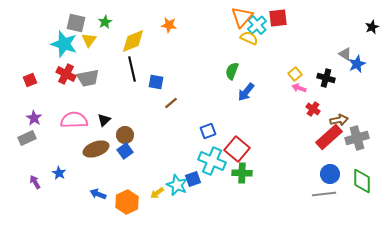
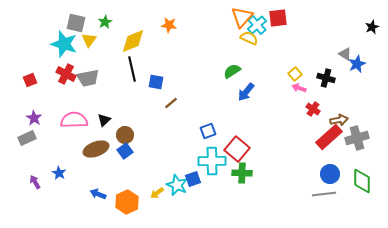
green semicircle at (232, 71): rotated 36 degrees clockwise
cyan cross at (212, 161): rotated 24 degrees counterclockwise
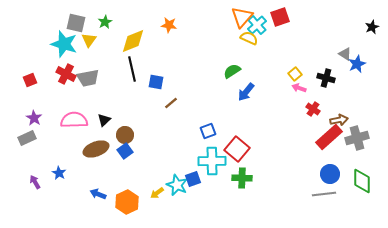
red square at (278, 18): moved 2 px right, 1 px up; rotated 12 degrees counterclockwise
green cross at (242, 173): moved 5 px down
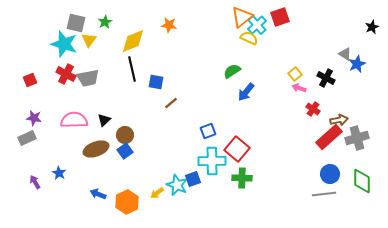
orange triangle at (242, 17): rotated 10 degrees clockwise
black cross at (326, 78): rotated 12 degrees clockwise
purple star at (34, 118): rotated 21 degrees counterclockwise
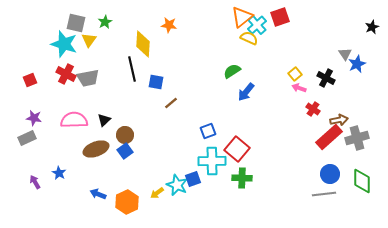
yellow diamond at (133, 41): moved 10 px right, 3 px down; rotated 64 degrees counterclockwise
gray triangle at (345, 54): rotated 24 degrees clockwise
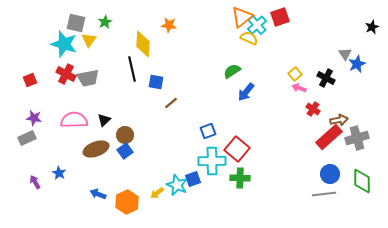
green cross at (242, 178): moved 2 px left
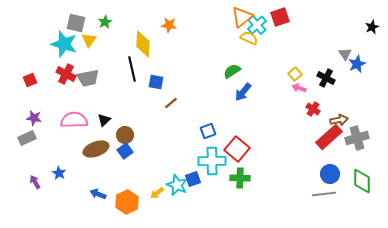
blue arrow at (246, 92): moved 3 px left
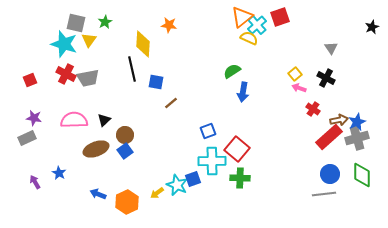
gray triangle at (345, 54): moved 14 px left, 6 px up
blue star at (357, 64): moved 58 px down
blue arrow at (243, 92): rotated 30 degrees counterclockwise
green diamond at (362, 181): moved 6 px up
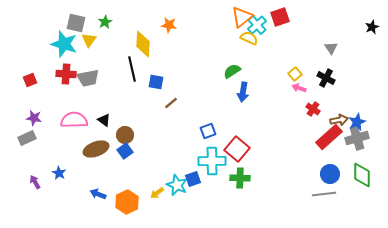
red cross at (66, 74): rotated 24 degrees counterclockwise
black triangle at (104, 120): rotated 40 degrees counterclockwise
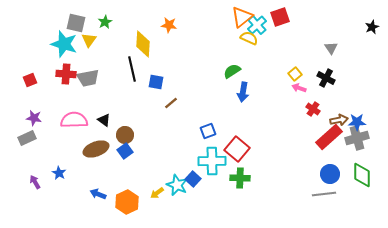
blue star at (357, 122): rotated 24 degrees clockwise
blue square at (193, 179): rotated 28 degrees counterclockwise
